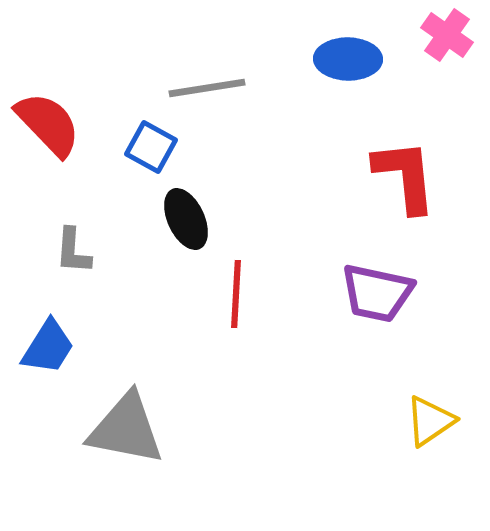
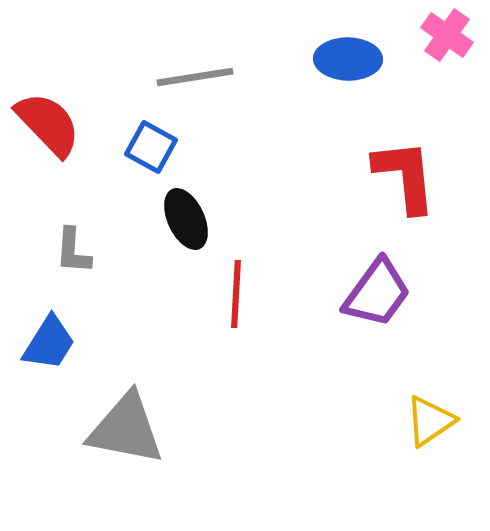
gray line: moved 12 px left, 11 px up
purple trapezoid: rotated 66 degrees counterclockwise
blue trapezoid: moved 1 px right, 4 px up
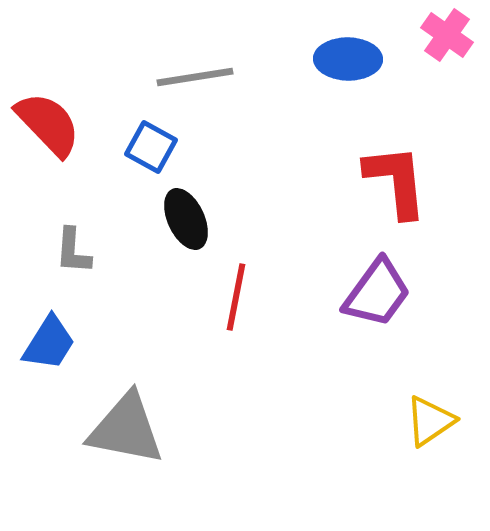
red L-shape: moved 9 px left, 5 px down
red line: moved 3 px down; rotated 8 degrees clockwise
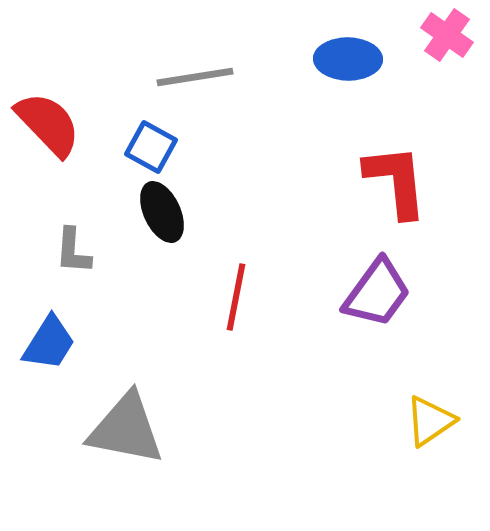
black ellipse: moved 24 px left, 7 px up
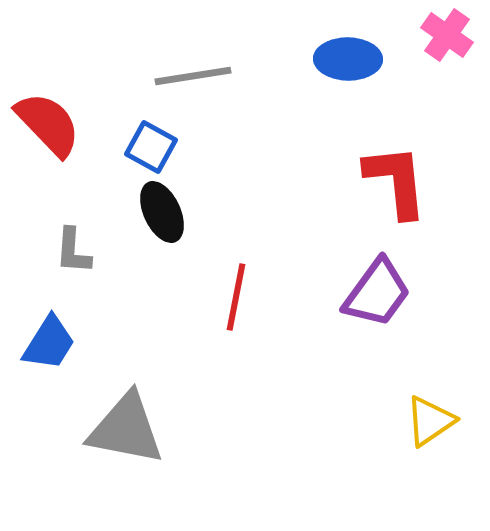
gray line: moved 2 px left, 1 px up
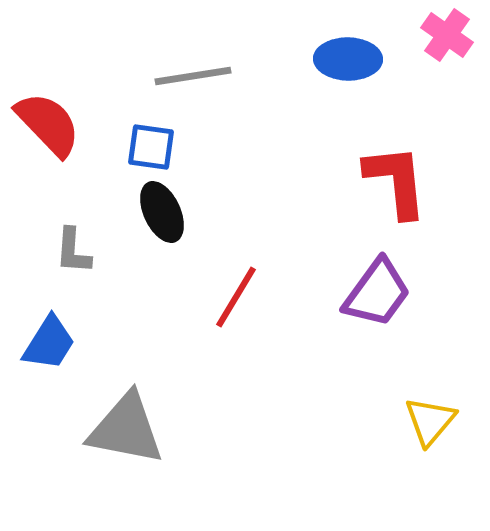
blue square: rotated 21 degrees counterclockwise
red line: rotated 20 degrees clockwise
yellow triangle: rotated 16 degrees counterclockwise
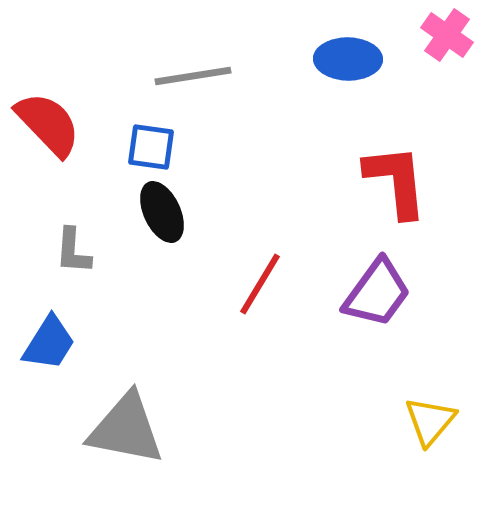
red line: moved 24 px right, 13 px up
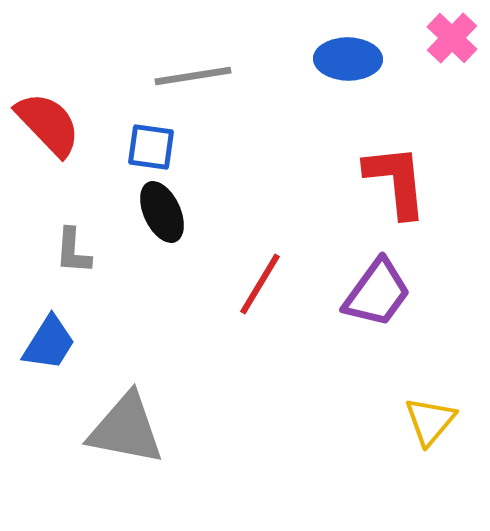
pink cross: moved 5 px right, 3 px down; rotated 9 degrees clockwise
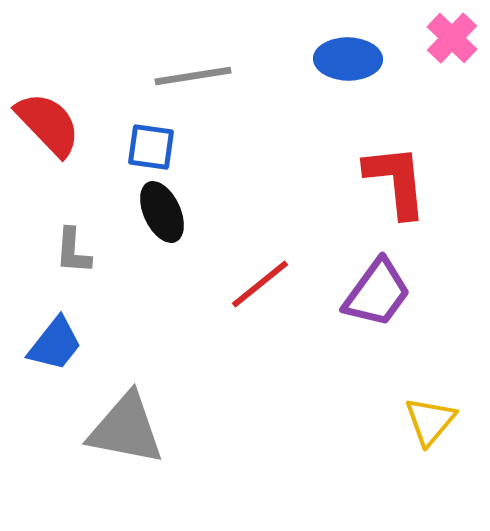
red line: rotated 20 degrees clockwise
blue trapezoid: moved 6 px right, 1 px down; rotated 6 degrees clockwise
